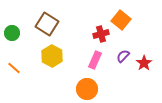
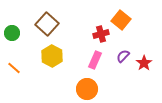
brown square: rotated 10 degrees clockwise
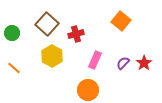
orange square: moved 1 px down
red cross: moved 25 px left
purple semicircle: moved 7 px down
orange circle: moved 1 px right, 1 px down
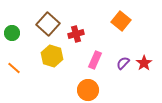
brown square: moved 1 px right
yellow hexagon: rotated 10 degrees counterclockwise
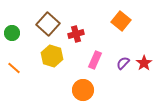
orange circle: moved 5 px left
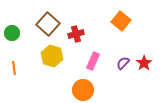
pink rectangle: moved 2 px left, 1 px down
orange line: rotated 40 degrees clockwise
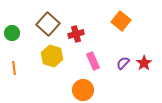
pink rectangle: rotated 48 degrees counterclockwise
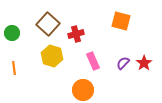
orange square: rotated 24 degrees counterclockwise
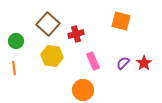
green circle: moved 4 px right, 8 px down
yellow hexagon: rotated 10 degrees counterclockwise
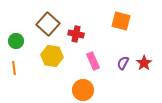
red cross: rotated 28 degrees clockwise
purple semicircle: rotated 16 degrees counterclockwise
